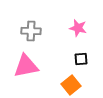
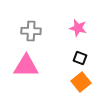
black square: moved 1 px left, 1 px up; rotated 24 degrees clockwise
pink triangle: rotated 12 degrees clockwise
orange square: moved 10 px right, 3 px up
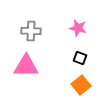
orange square: moved 3 px down
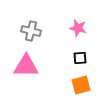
gray cross: rotated 12 degrees clockwise
black square: rotated 24 degrees counterclockwise
orange square: rotated 24 degrees clockwise
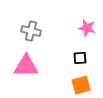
pink star: moved 9 px right
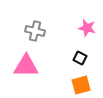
gray cross: moved 4 px right
black square: rotated 32 degrees clockwise
